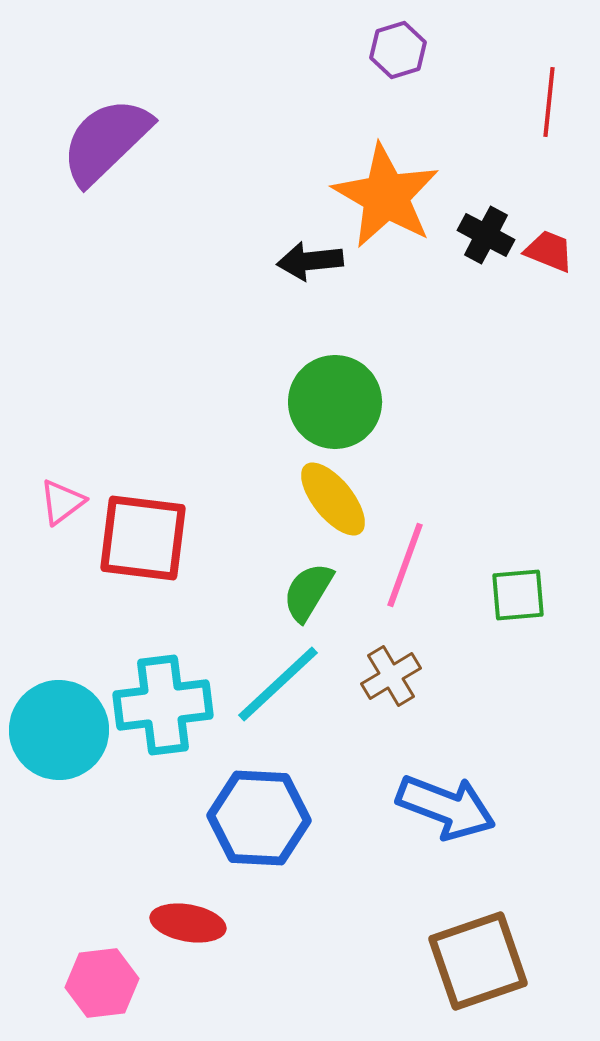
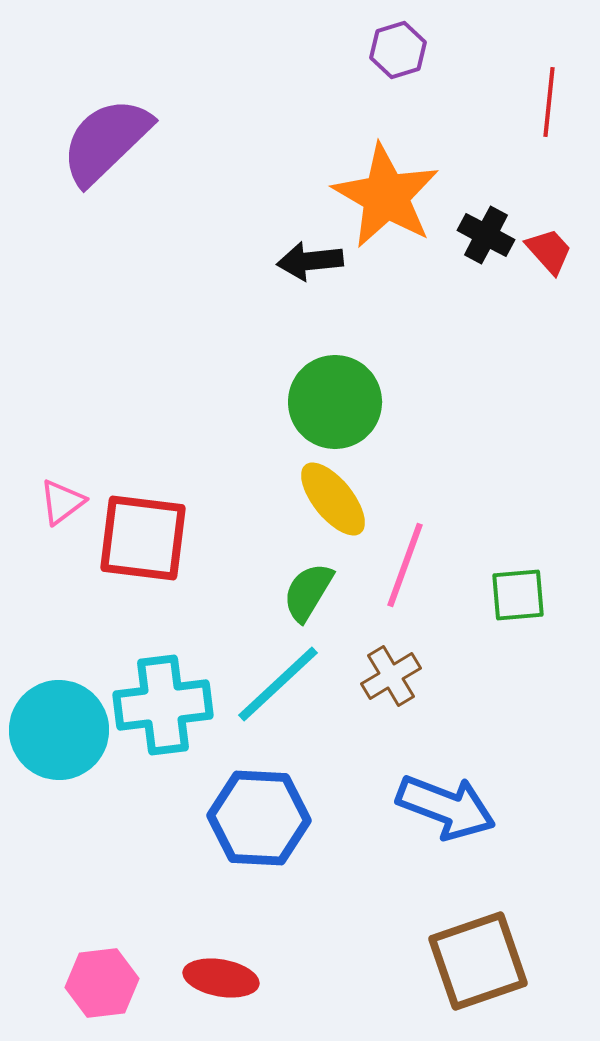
red trapezoid: rotated 26 degrees clockwise
red ellipse: moved 33 px right, 55 px down
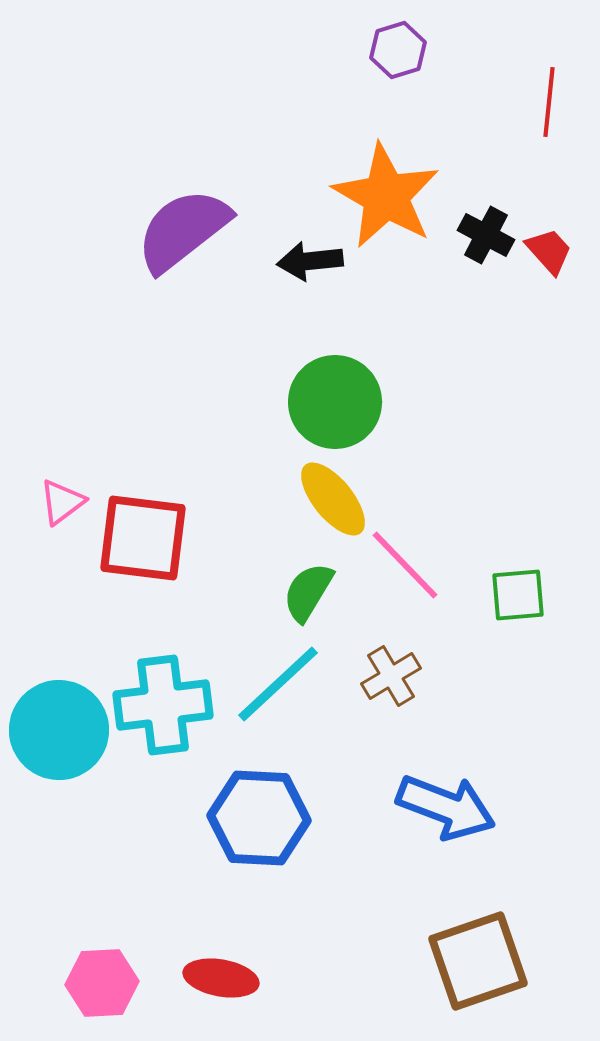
purple semicircle: moved 77 px right, 89 px down; rotated 6 degrees clockwise
pink line: rotated 64 degrees counterclockwise
pink hexagon: rotated 4 degrees clockwise
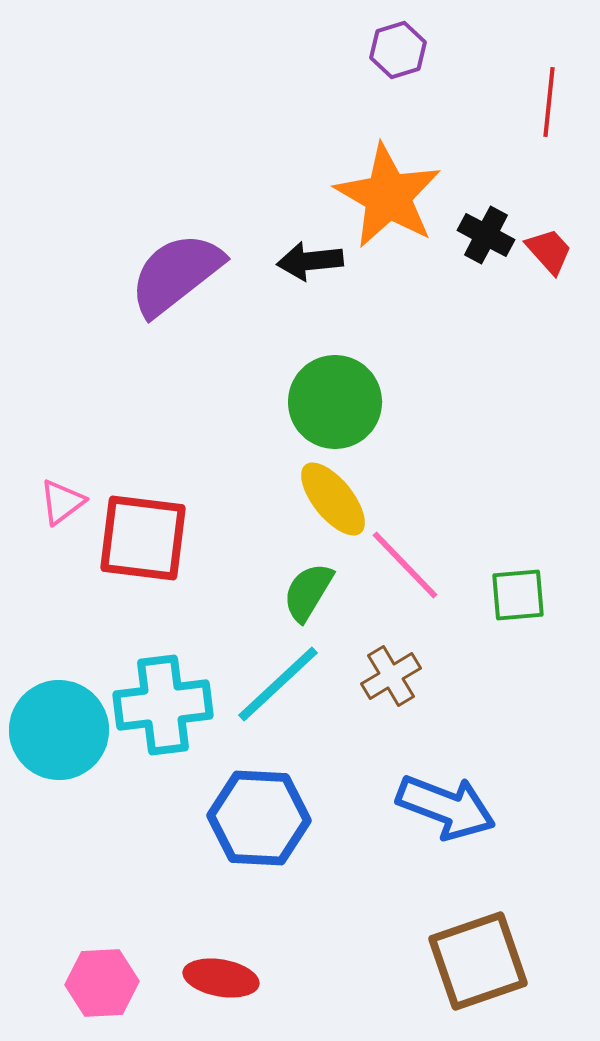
orange star: moved 2 px right
purple semicircle: moved 7 px left, 44 px down
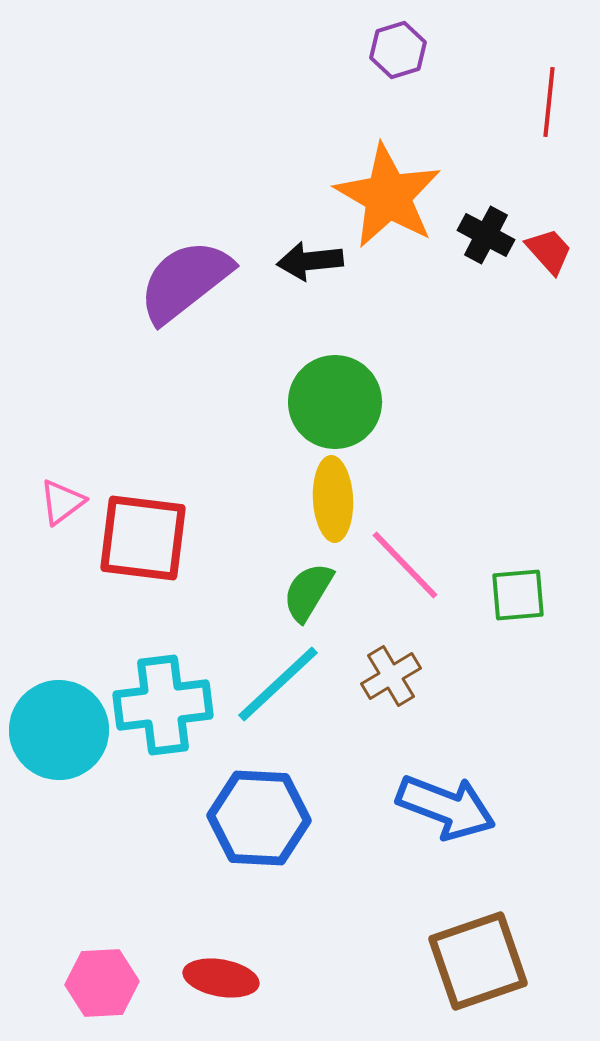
purple semicircle: moved 9 px right, 7 px down
yellow ellipse: rotated 36 degrees clockwise
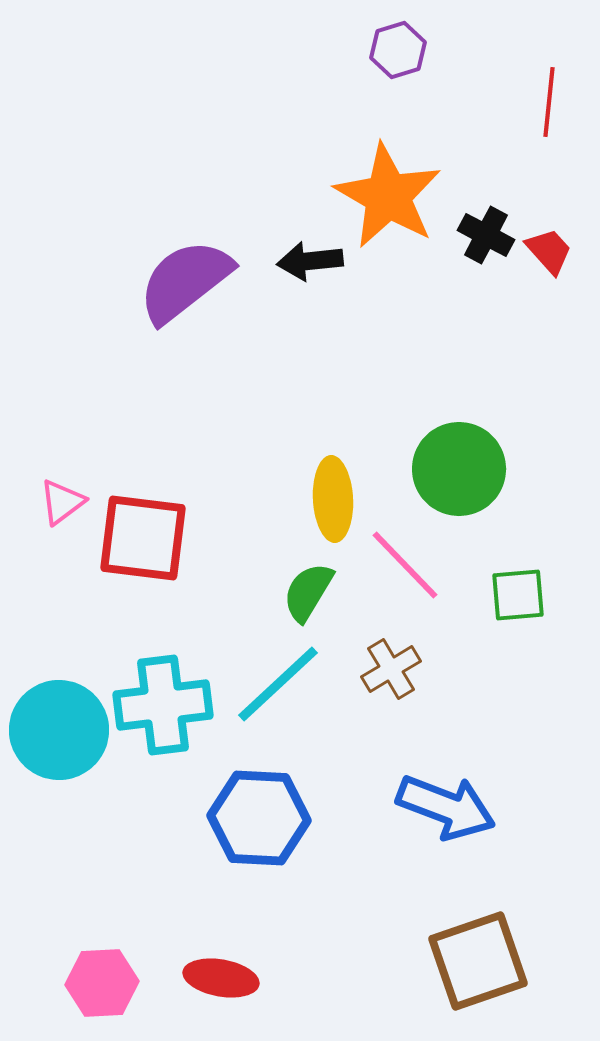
green circle: moved 124 px right, 67 px down
brown cross: moved 7 px up
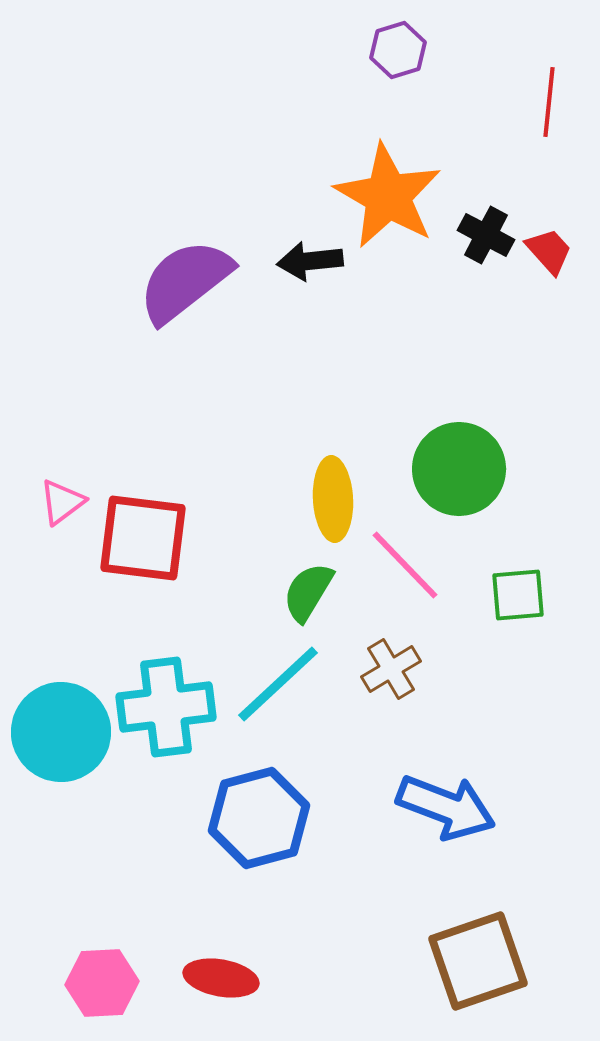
cyan cross: moved 3 px right, 2 px down
cyan circle: moved 2 px right, 2 px down
blue hexagon: rotated 18 degrees counterclockwise
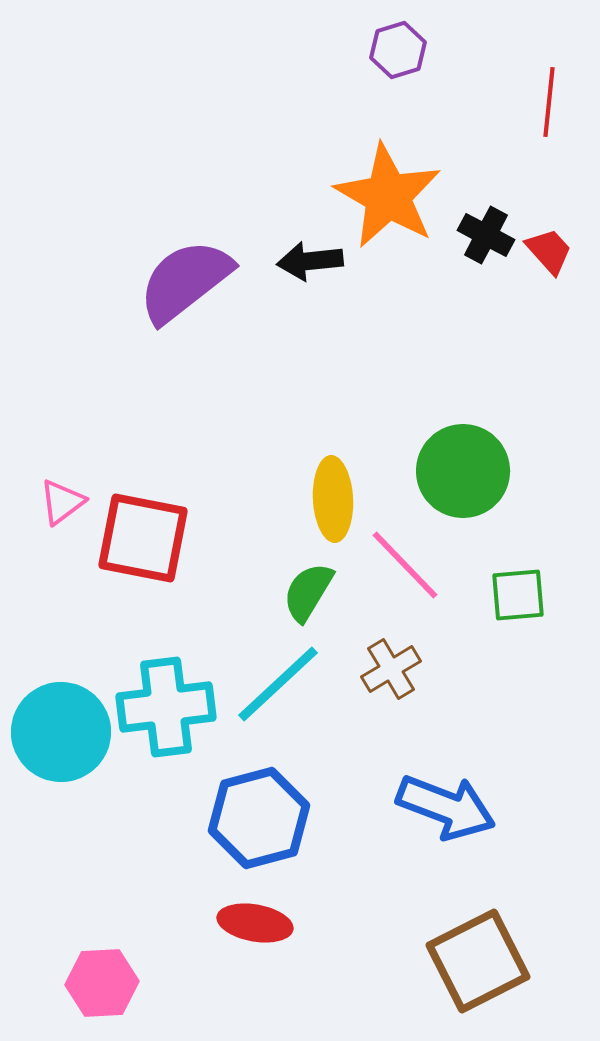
green circle: moved 4 px right, 2 px down
red square: rotated 4 degrees clockwise
brown square: rotated 8 degrees counterclockwise
red ellipse: moved 34 px right, 55 px up
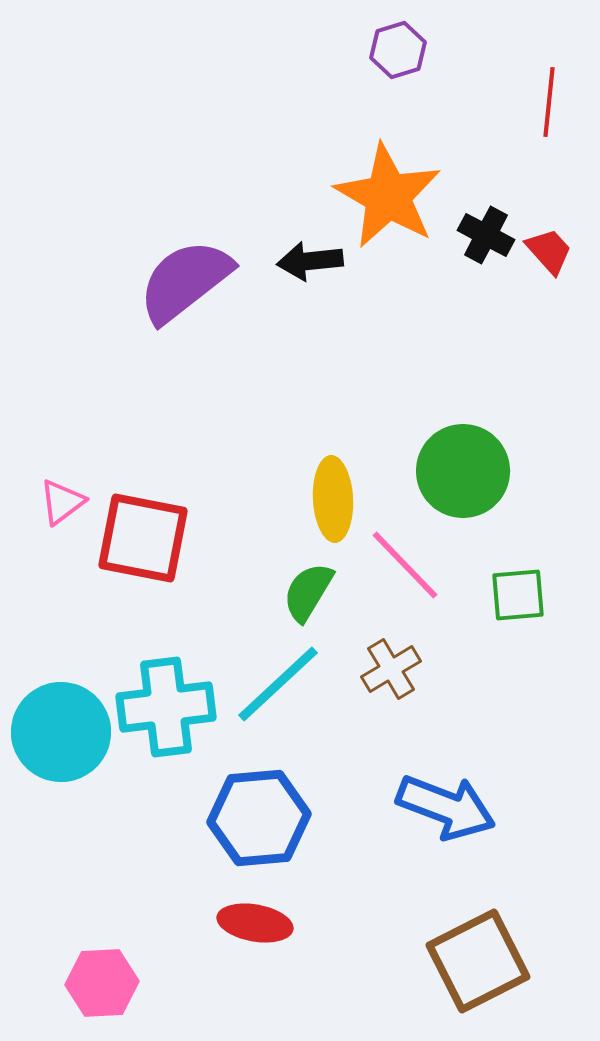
blue hexagon: rotated 10 degrees clockwise
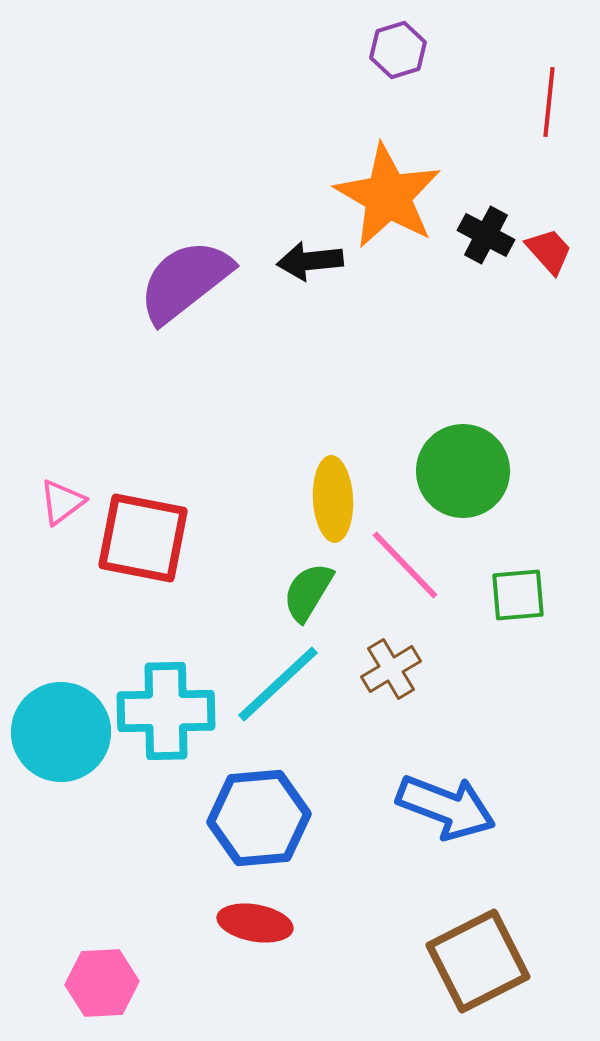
cyan cross: moved 4 px down; rotated 6 degrees clockwise
